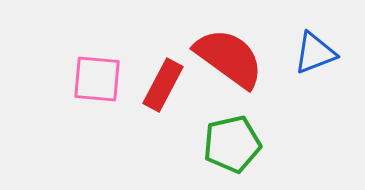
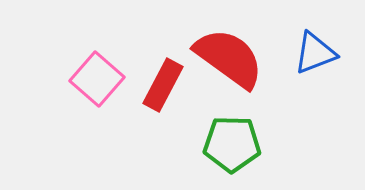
pink square: rotated 36 degrees clockwise
green pentagon: rotated 14 degrees clockwise
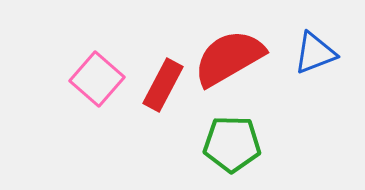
red semicircle: rotated 66 degrees counterclockwise
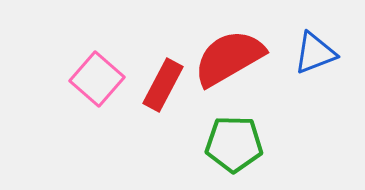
green pentagon: moved 2 px right
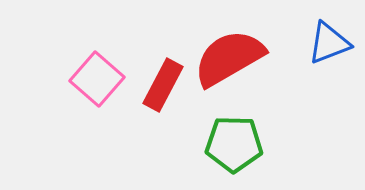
blue triangle: moved 14 px right, 10 px up
